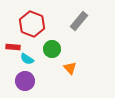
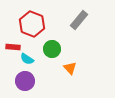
gray rectangle: moved 1 px up
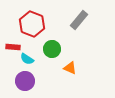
orange triangle: rotated 24 degrees counterclockwise
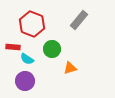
orange triangle: rotated 40 degrees counterclockwise
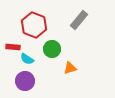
red hexagon: moved 2 px right, 1 px down
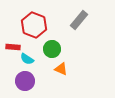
orange triangle: moved 9 px left, 1 px down; rotated 40 degrees clockwise
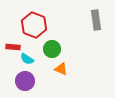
gray rectangle: moved 17 px right; rotated 48 degrees counterclockwise
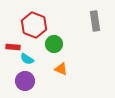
gray rectangle: moved 1 px left, 1 px down
green circle: moved 2 px right, 5 px up
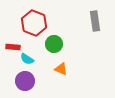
red hexagon: moved 2 px up
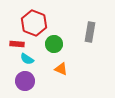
gray rectangle: moved 5 px left, 11 px down; rotated 18 degrees clockwise
red rectangle: moved 4 px right, 3 px up
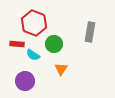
cyan semicircle: moved 6 px right, 4 px up
orange triangle: rotated 40 degrees clockwise
